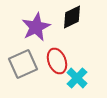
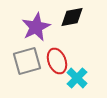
black diamond: rotated 15 degrees clockwise
gray square: moved 4 px right, 3 px up; rotated 8 degrees clockwise
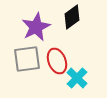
black diamond: rotated 25 degrees counterclockwise
gray square: moved 2 px up; rotated 8 degrees clockwise
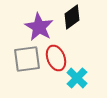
purple star: moved 3 px right; rotated 16 degrees counterclockwise
red ellipse: moved 1 px left, 3 px up
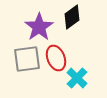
purple star: rotated 8 degrees clockwise
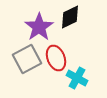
black diamond: moved 2 px left; rotated 10 degrees clockwise
gray square: rotated 20 degrees counterclockwise
cyan cross: rotated 15 degrees counterclockwise
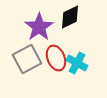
cyan cross: moved 15 px up
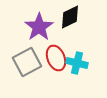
gray square: moved 3 px down
cyan cross: rotated 15 degrees counterclockwise
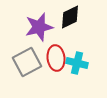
purple star: rotated 20 degrees clockwise
red ellipse: rotated 15 degrees clockwise
